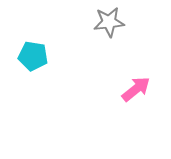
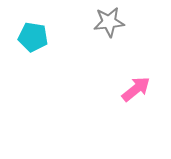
cyan pentagon: moved 19 px up
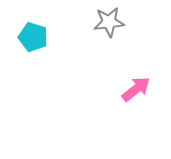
cyan pentagon: rotated 8 degrees clockwise
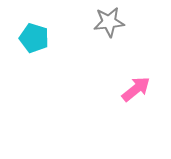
cyan pentagon: moved 1 px right, 1 px down
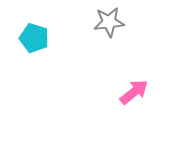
pink arrow: moved 2 px left, 3 px down
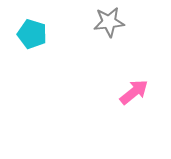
cyan pentagon: moved 2 px left, 4 px up
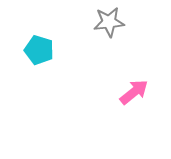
cyan pentagon: moved 7 px right, 16 px down
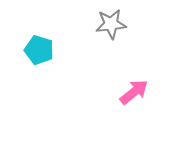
gray star: moved 2 px right, 2 px down
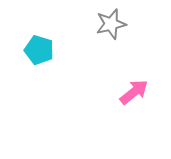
gray star: rotated 8 degrees counterclockwise
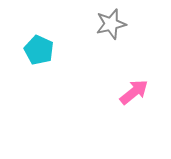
cyan pentagon: rotated 8 degrees clockwise
